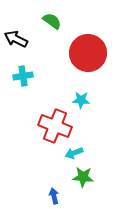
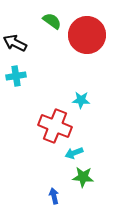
black arrow: moved 1 px left, 4 px down
red circle: moved 1 px left, 18 px up
cyan cross: moved 7 px left
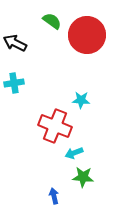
cyan cross: moved 2 px left, 7 px down
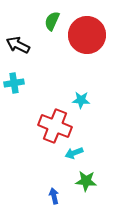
green semicircle: rotated 102 degrees counterclockwise
black arrow: moved 3 px right, 2 px down
green star: moved 3 px right, 4 px down
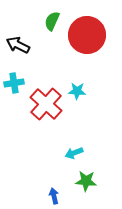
cyan star: moved 4 px left, 9 px up
red cross: moved 9 px left, 22 px up; rotated 20 degrees clockwise
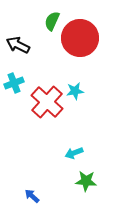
red circle: moved 7 px left, 3 px down
cyan cross: rotated 12 degrees counterclockwise
cyan star: moved 2 px left; rotated 12 degrees counterclockwise
red cross: moved 1 px right, 2 px up
blue arrow: moved 22 px left; rotated 35 degrees counterclockwise
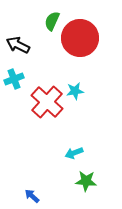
cyan cross: moved 4 px up
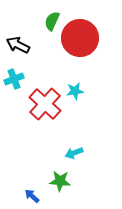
red cross: moved 2 px left, 2 px down
green star: moved 26 px left
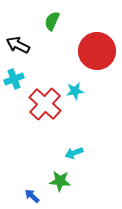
red circle: moved 17 px right, 13 px down
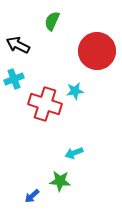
red cross: rotated 24 degrees counterclockwise
blue arrow: rotated 84 degrees counterclockwise
